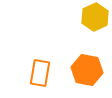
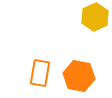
orange hexagon: moved 8 px left, 6 px down
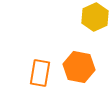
orange hexagon: moved 9 px up
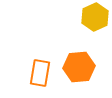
orange hexagon: rotated 16 degrees counterclockwise
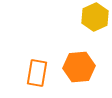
orange rectangle: moved 3 px left
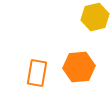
yellow hexagon: rotated 12 degrees clockwise
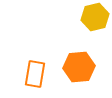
orange rectangle: moved 2 px left, 1 px down
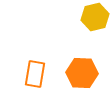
orange hexagon: moved 3 px right, 6 px down; rotated 8 degrees clockwise
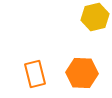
orange rectangle: rotated 24 degrees counterclockwise
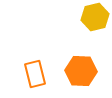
orange hexagon: moved 1 px left, 2 px up
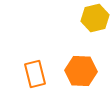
yellow hexagon: moved 1 px down
